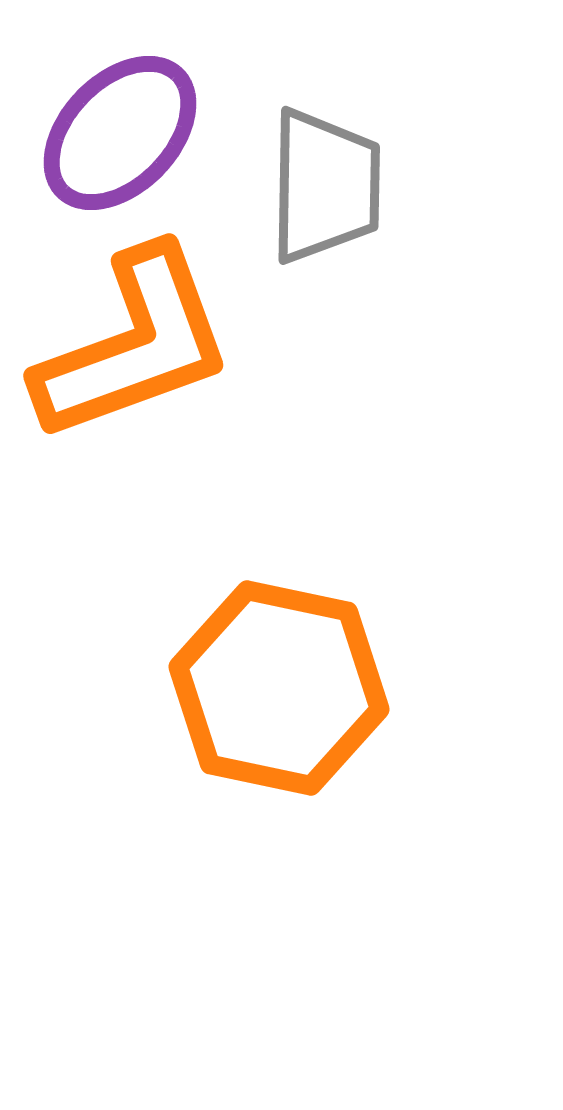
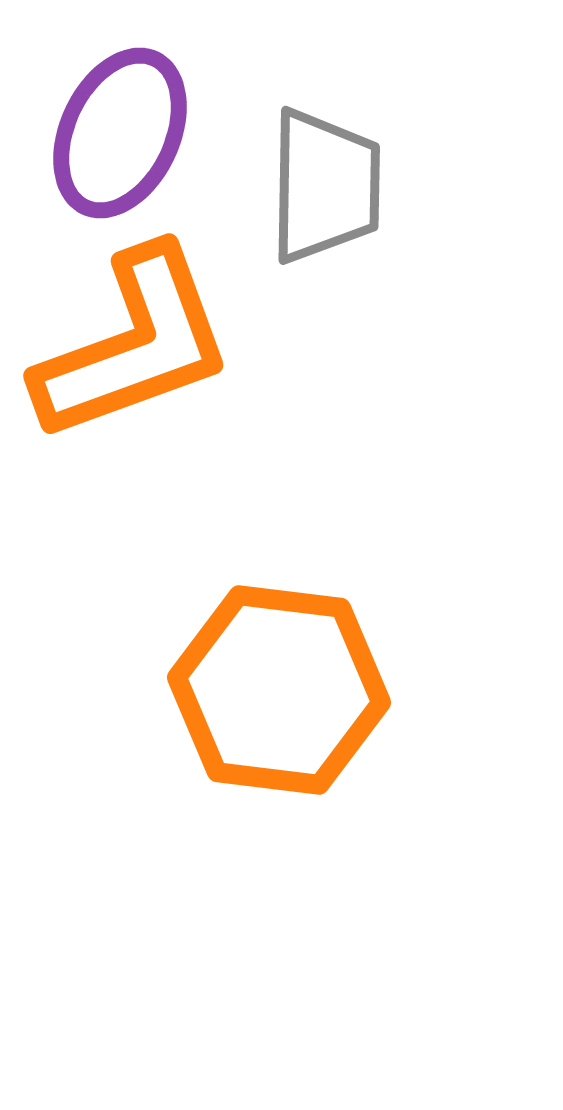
purple ellipse: rotated 19 degrees counterclockwise
orange hexagon: moved 2 px down; rotated 5 degrees counterclockwise
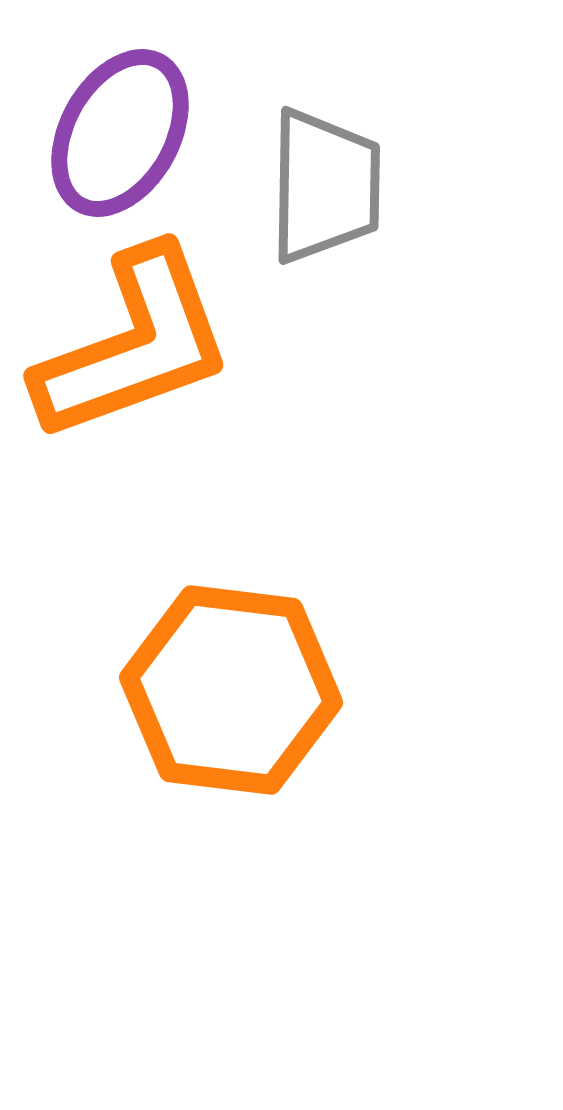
purple ellipse: rotated 4 degrees clockwise
orange hexagon: moved 48 px left
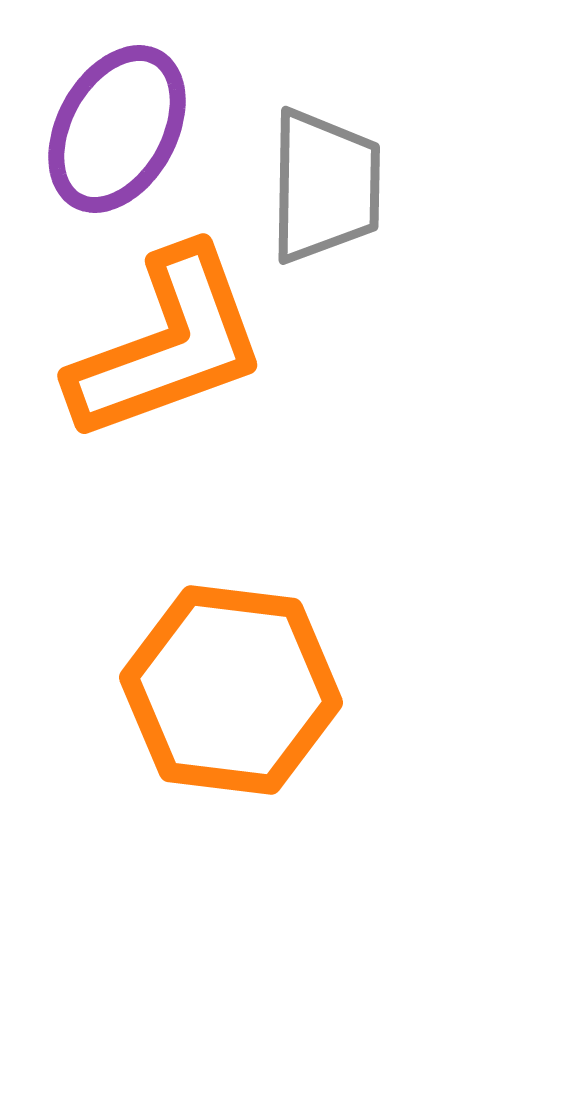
purple ellipse: moved 3 px left, 4 px up
orange L-shape: moved 34 px right
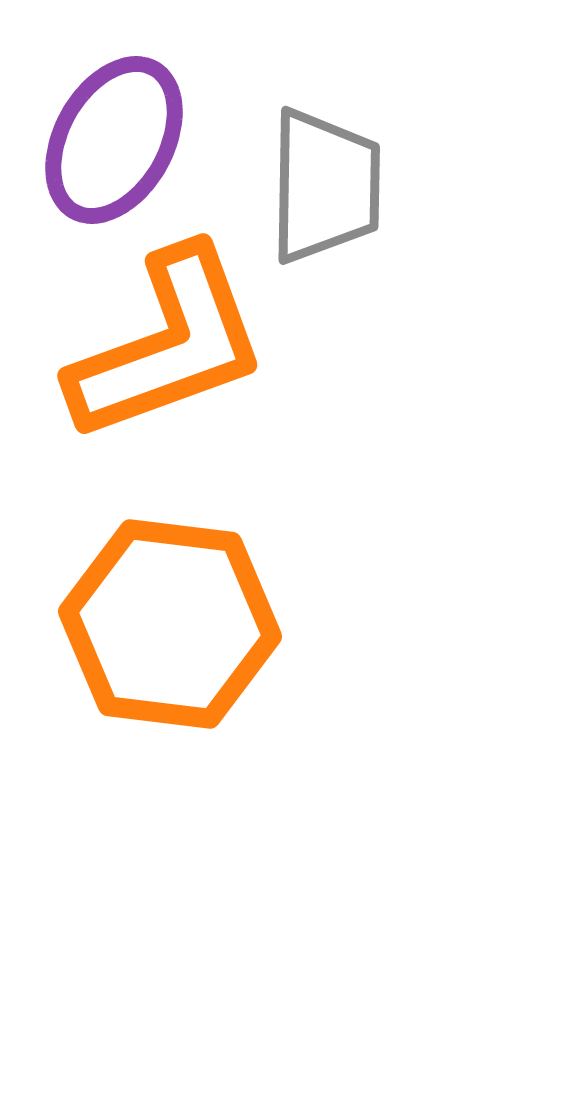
purple ellipse: moved 3 px left, 11 px down
orange hexagon: moved 61 px left, 66 px up
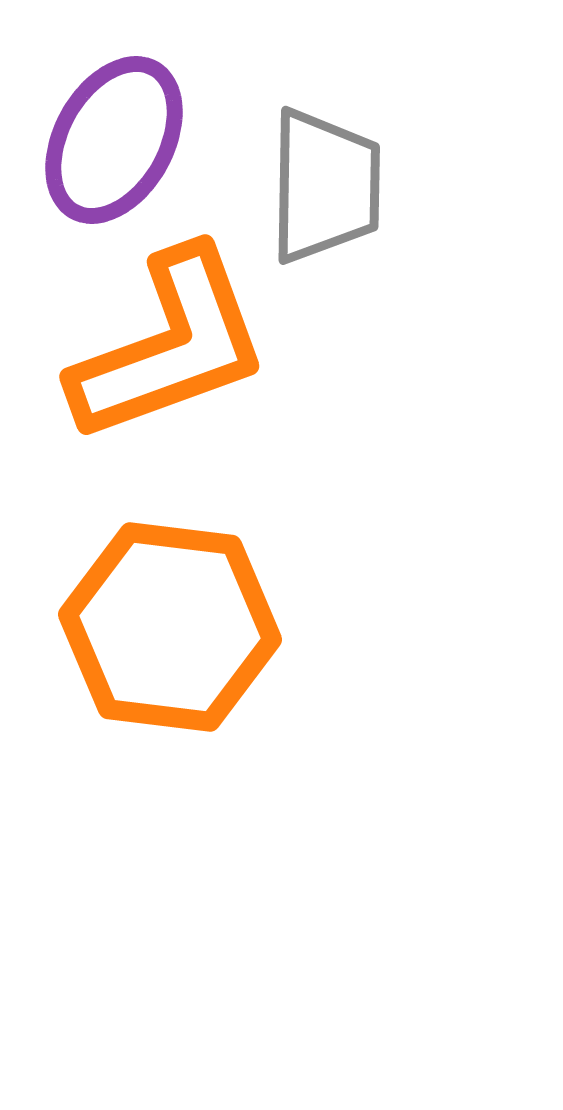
orange L-shape: moved 2 px right, 1 px down
orange hexagon: moved 3 px down
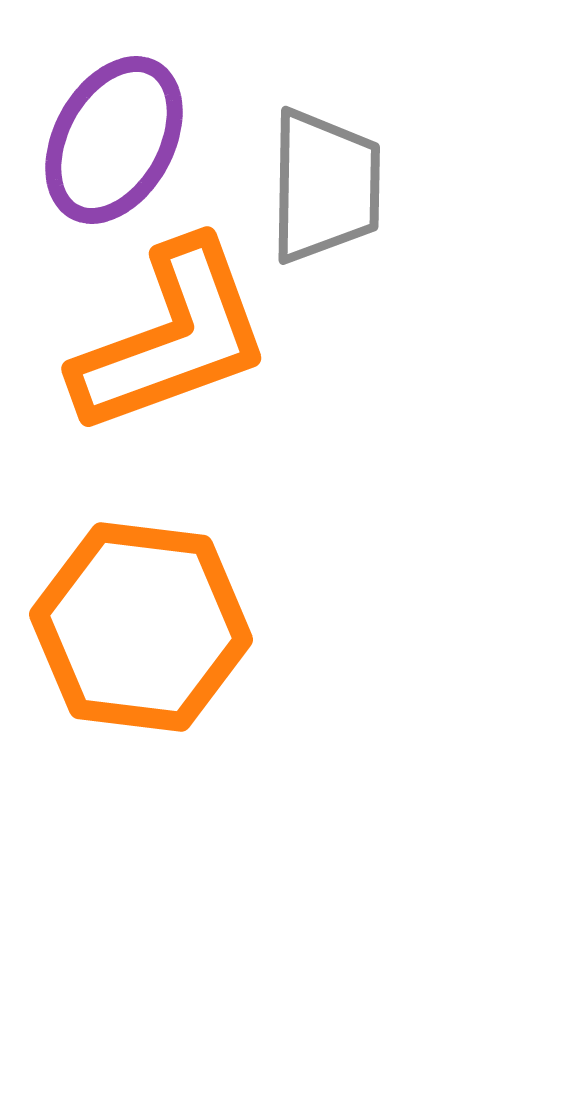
orange L-shape: moved 2 px right, 8 px up
orange hexagon: moved 29 px left
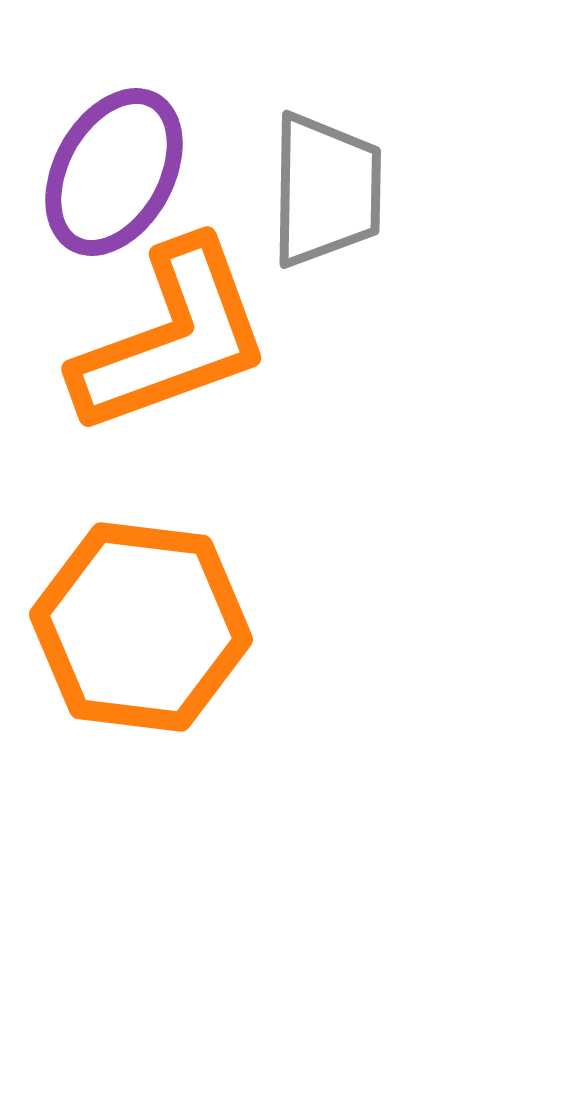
purple ellipse: moved 32 px down
gray trapezoid: moved 1 px right, 4 px down
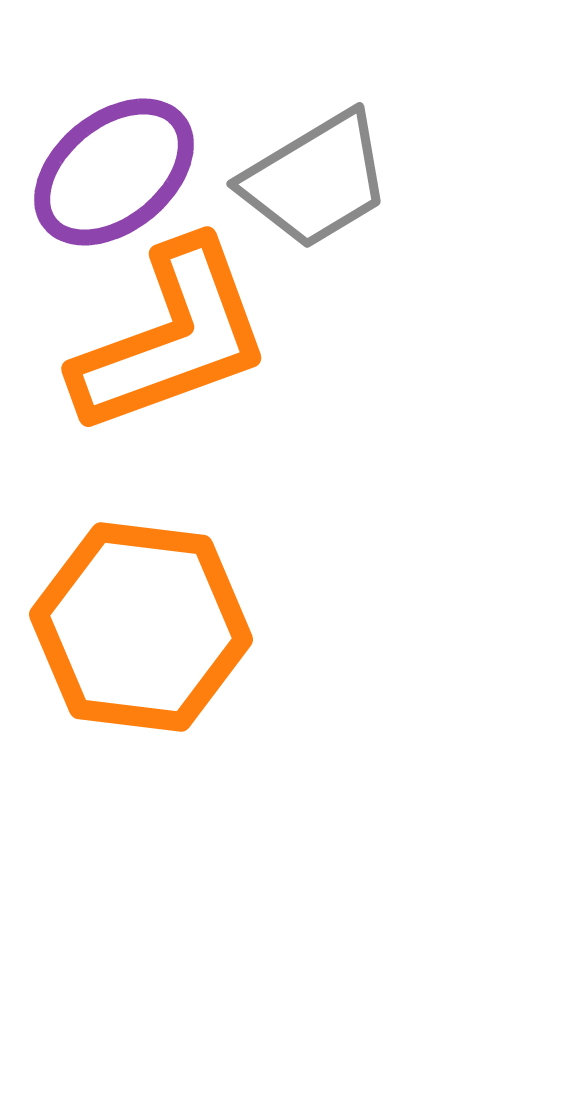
purple ellipse: rotated 22 degrees clockwise
gray trapezoid: moved 10 px left, 10 px up; rotated 58 degrees clockwise
